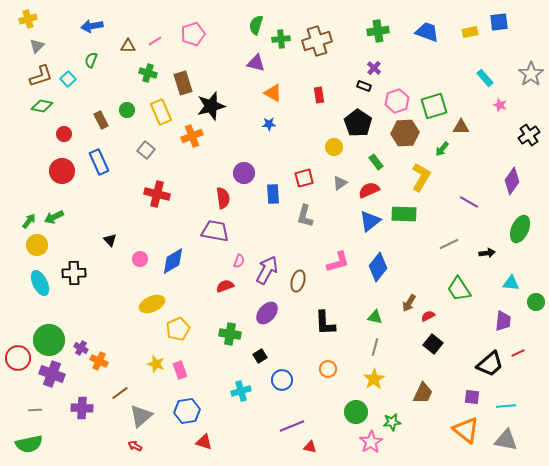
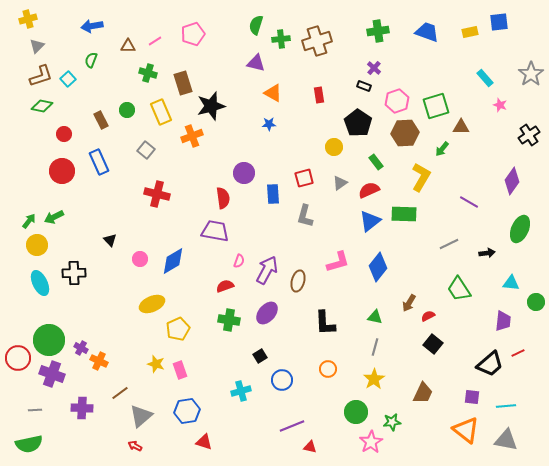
green square at (434, 106): moved 2 px right
green cross at (230, 334): moved 1 px left, 14 px up
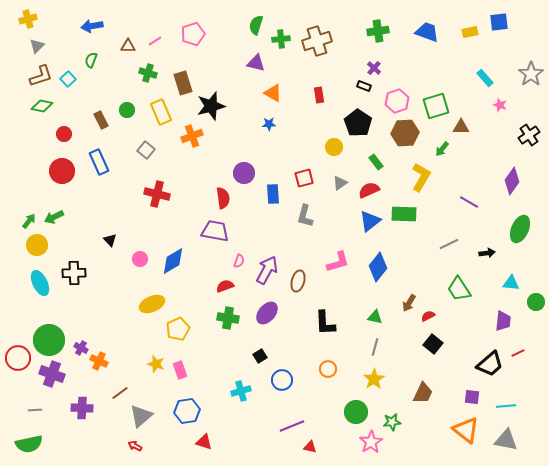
green cross at (229, 320): moved 1 px left, 2 px up
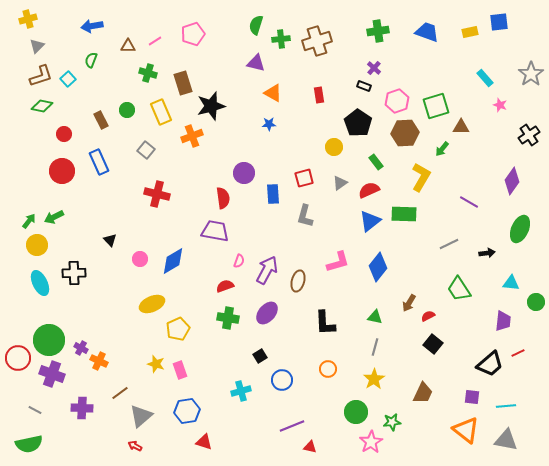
gray line at (35, 410): rotated 32 degrees clockwise
